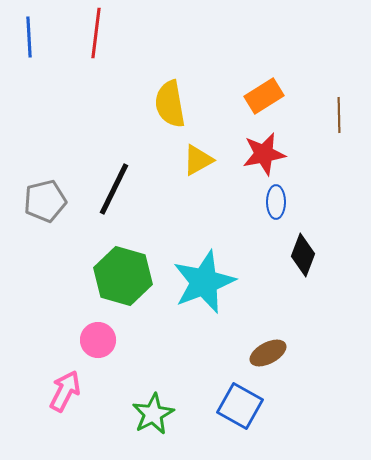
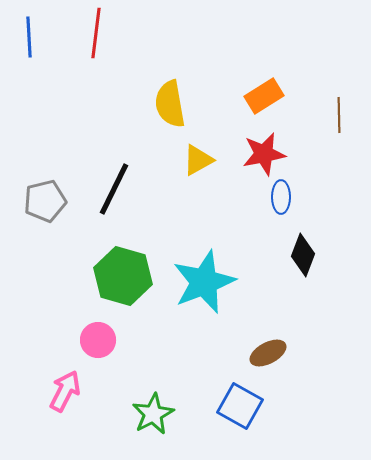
blue ellipse: moved 5 px right, 5 px up
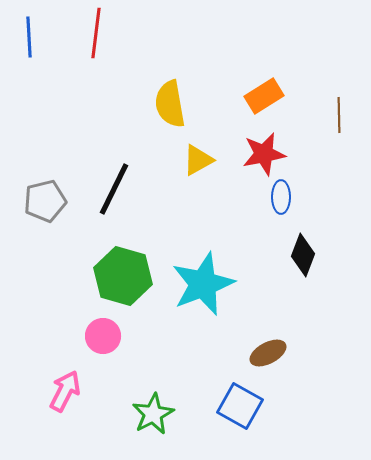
cyan star: moved 1 px left, 2 px down
pink circle: moved 5 px right, 4 px up
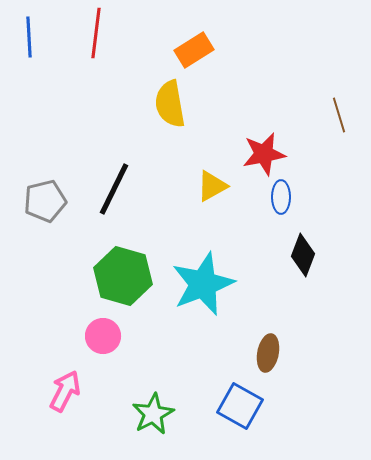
orange rectangle: moved 70 px left, 46 px up
brown line: rotated 16 degrees counterclockwise
yellow triangle: moved 14 px right, 26 px down
brown ellipse: rotated 51 degrees counterclockwise
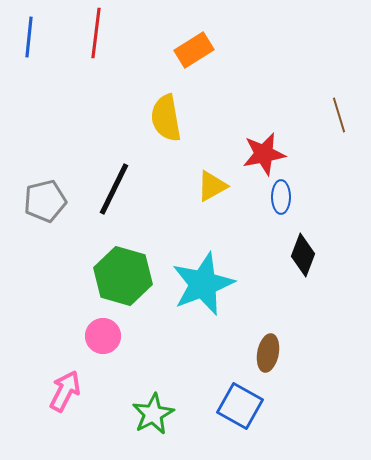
blue line: rotated 9 degrees clockwise
yellow semicircle: moved 4 px left, 14 px down
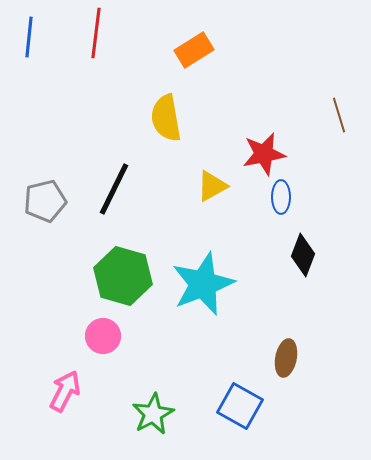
brown ellipse: moved 18 px right, 5 px down
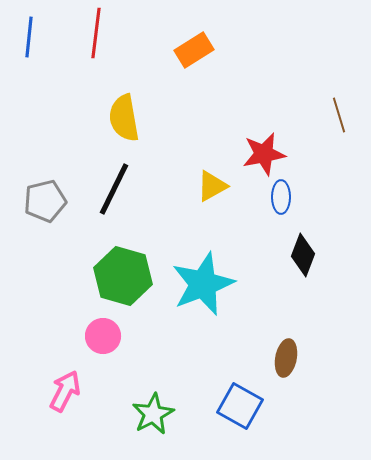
yellow semicircle: moved 42 px left
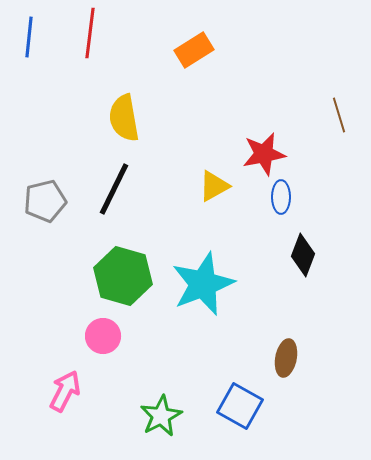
red line: moved 6 px left
yellow triangle: moved 2 px right
green star: moved 8 px right, 2 px down
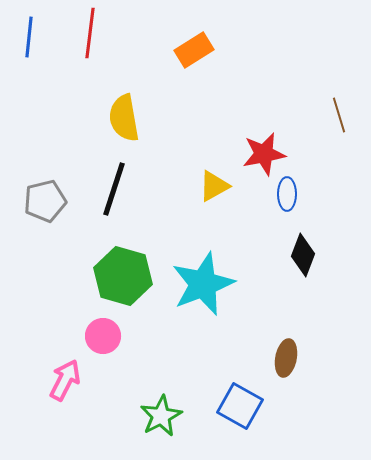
black line: rotated 8 degrees counterclockwise
blue ellipse: moved 6 px right, 3 px up
pink arrow: moved 11 px up
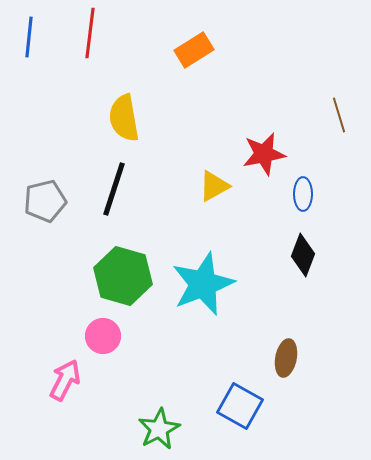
blue ellipse: moved 16 px right
green star: moved 2 px left, 13 px down
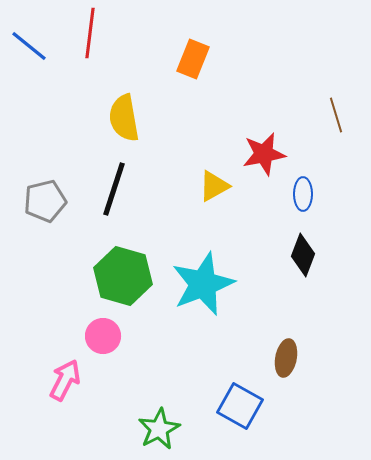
blue line: moved 9 px down; rotated 57 degrees counterclockwise
orange rectangle: moved 1 px left, 9 px down; rotated 36 degrees counterclockwise
brown line: moved 3 px left
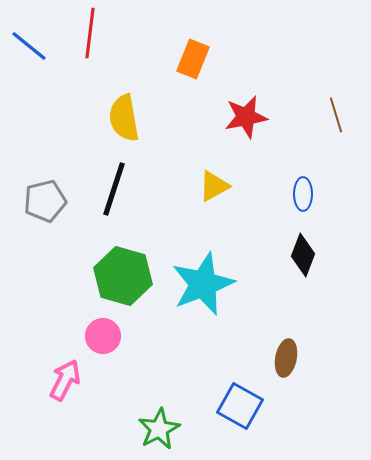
red star: moved 18 px left, 37 px up
